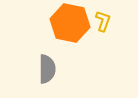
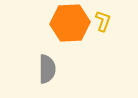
orange hexagon: rotated 15 degrees counterclockwise
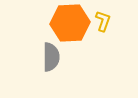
gray semicircle: moved 4 px right, 12 px up
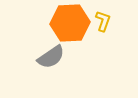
gray semicircle: rotated 56 degrees clockwise
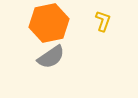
orange hexagon: moved 21 px left; rotated 9 degrees counterclockwise
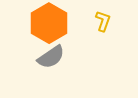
orange hexagon: rotated 18 degrees counterclockwise
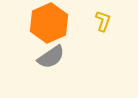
orange hexagon: rotated 6 degrees clockwise
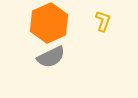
gray semicircle: rotated 8 degrees clockwise
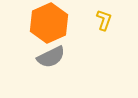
yellow L-shape: moved 1 px right, 1 px up
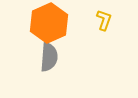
gray semicircle: moved 2 px left; rotated 60 degrees counterclockwise
